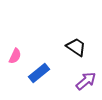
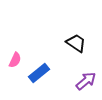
black trapezoid: moved 4 px up
pink semicircle: moved 4 px down
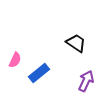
purple arrow: rotated 25 degrees counterclockwise
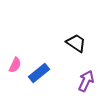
pink semicircle: moved 5 px down
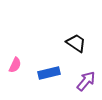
blue rectangle: moved 10 px right; rotated 25 degrees clockwise
purple arrow: rotated 15 degrees clockwise
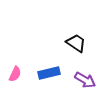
pink semicircle: moved 9 px down
purple arrow: moved 1 px left, 1 px up; rotated 80 degrees clockwise
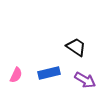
black trapezoid: moved 4 px down
pink semicircle: moved 1 px right, 1 px down
